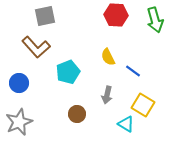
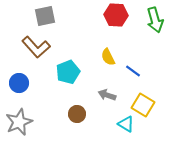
gray arrow: rotated 96 degrees clockwise
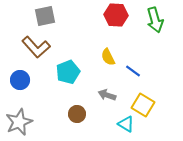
blue circle: moved 1 px right, 3 px up
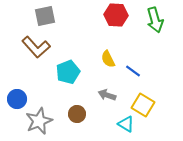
yellow semicircle: moved 2 px down
blue circle: moved 3 px left, 19 px down
gray star: moved 20 px right, 1 px up
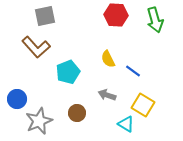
brown circle: moved 1 px up
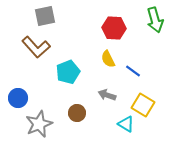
red hexagon: moved 2 px left, 13 px down
blue circle: moved 1 px right, 1 px up
gray star: moved 3 px down
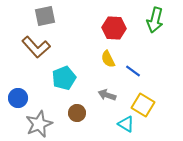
green arrow: rotated 30 degrees clockwise
cyan pentagon: moved 4 px left, 6 px down
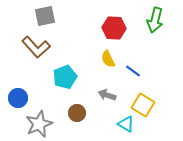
cyan pentagon: moved 1 px right, 1 px up
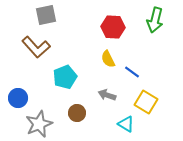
gray square: moved 1 px right, 1 px up
red hexagon: moved 1 px left, 1 px up
blue line: moved 1 px left, 1 px down
yellow square: moved 3 px right, 3 px up
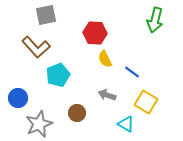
red hexagon: moved 18 px left, 6 px down
yellow semicircle: moved 3 px left
cyan pentagon: moved 7 px left, 2 px up
